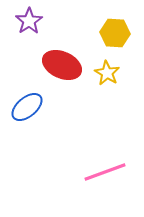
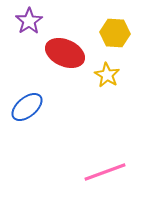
red ellipse: moved 3 px right, 12 px up
yellow star: moved 2 px down
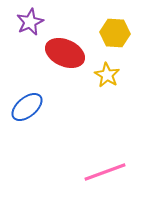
purple star: moved 1 px right, 1 px down; rotated 8 degrees clockwise
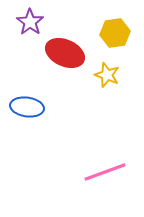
purple star: rotated 12 degrees counterclockwise
yellow hexagon: rotated 12 degrees counterclockwise
yellow star: rotated 10 degrees counterclockwise
blue ellipse: rotated 48 degrees clockwise
